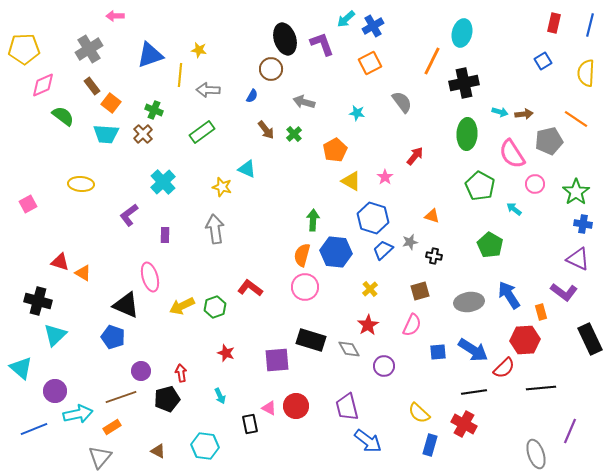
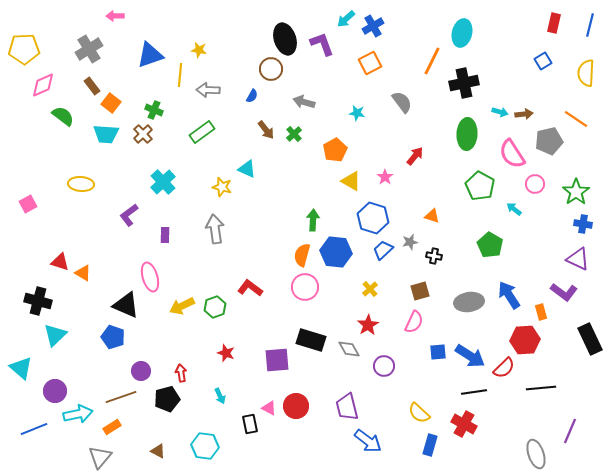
pink semicircle at (412, 325): moved 2 px right, 3 px up
blue arrow at (473, 350): moved 3 px left, 6 px down
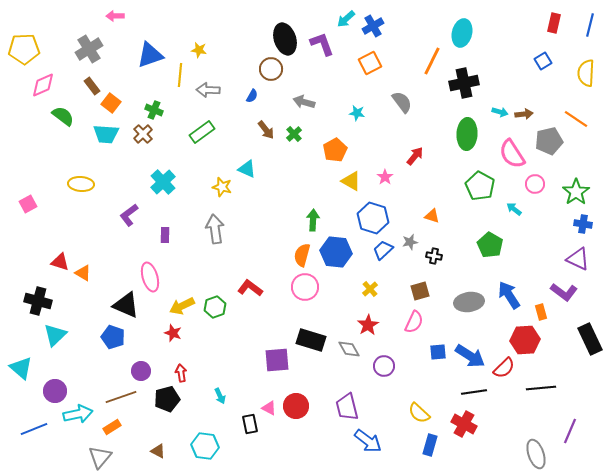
red star at (226, 353): moved 53 px left, 20 px up
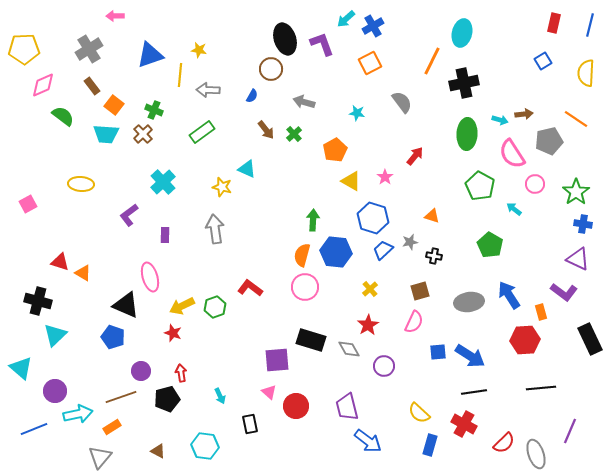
orange square at (111, 103): moved 3 px right, 2 px down
cyan arrow at (500, 112): moved 8 px down
red semicircle at (504, 368): moved 75 px down
pink triangle at (269, 408): moved 16 px up; rotated 14 degrees clockwise
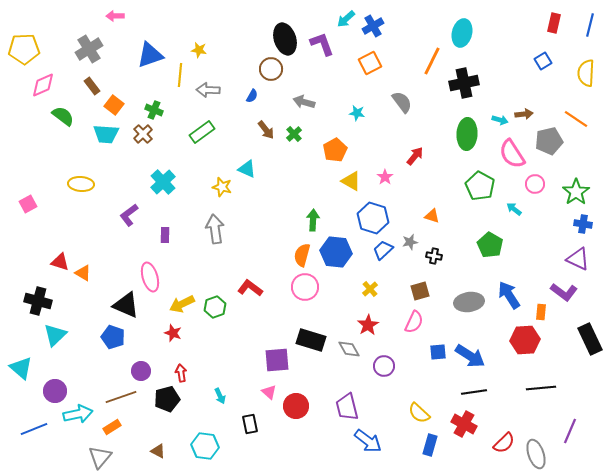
yellow arrow at (182, 306): moved 2 px up
orange rectangle at (541, 312): rotated 21 degrees clockwise
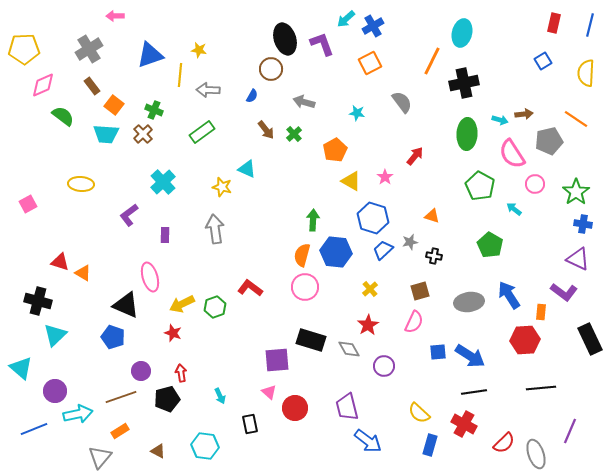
red circle at (296, 406): moved 1 px left, 2 px down
orange rectangle at (112, 427): moved 8 px right, 4 px down
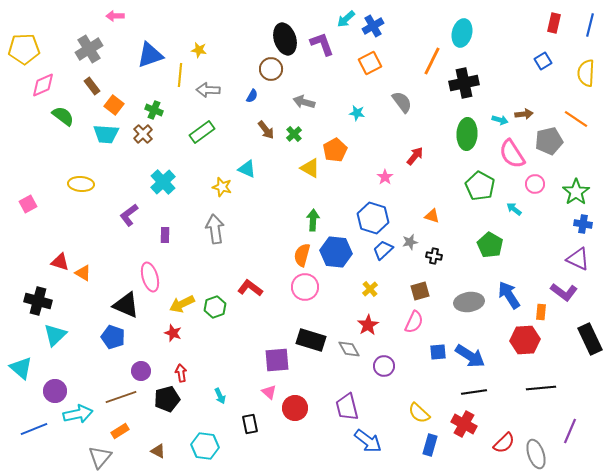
yellow triangle at (351, 181): moved 41 px left, 13 px up
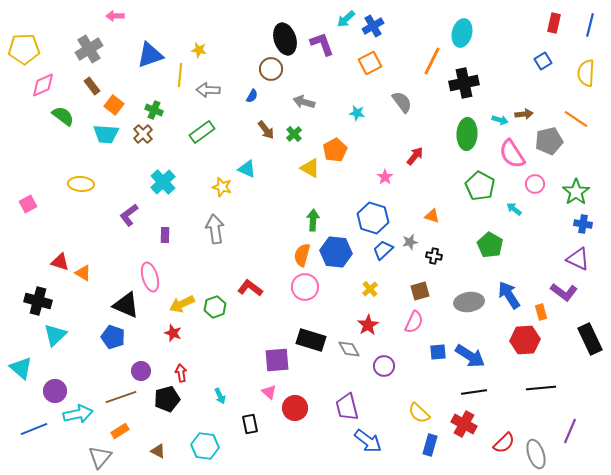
orange rectangle at (541, 312): rotated 21 degrees counterclockwise
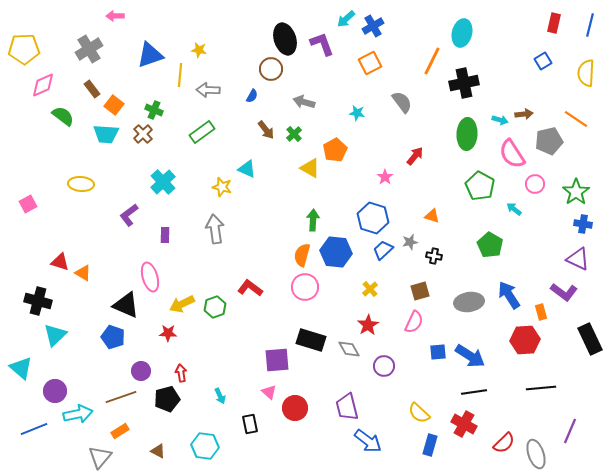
brown rectangle at (92, 86): moved 3 px down
red star at (173, 333): moved 5 px left; rotated 18 degrees counterclockwise
